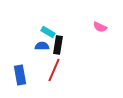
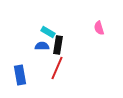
pink semicircle: moved 1 px left, 1 px down; rotated 48 degrees clockwise
red line: moved 3 px right, 2 px up
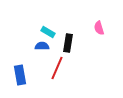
black rectangle: moved 10 px right, 2 px up
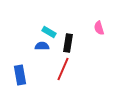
cyan rectangle: moved 1 px right
red line: moved 6 px right, 1 px down
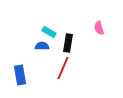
red line: moved 1 px up
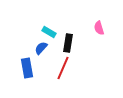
blue semicircle: moved 1 px left, 2 px down; rotated 48 degrees counterclockwise
blue rectangle: moved 7 px right, 7 px up
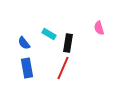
cyan rectangle: moved 2 px down
blue semicircle: moved 17 px left, 5 px up; rotated 80 degrees counterclockwise
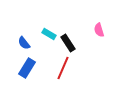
pink semicircle: moved 2 px down
black rectangle: rotated 42 degrees counterclockwise
blue rectangle: rotated 42 degrees clockwise
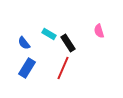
pink semicircle: moved 1 px down
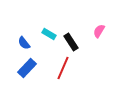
pink semicircle: rotated 48 degrees clockwise
black rectangle: moved 3 px right, 1 px up
blue rectangle: rotated 12 degrees clockwise
